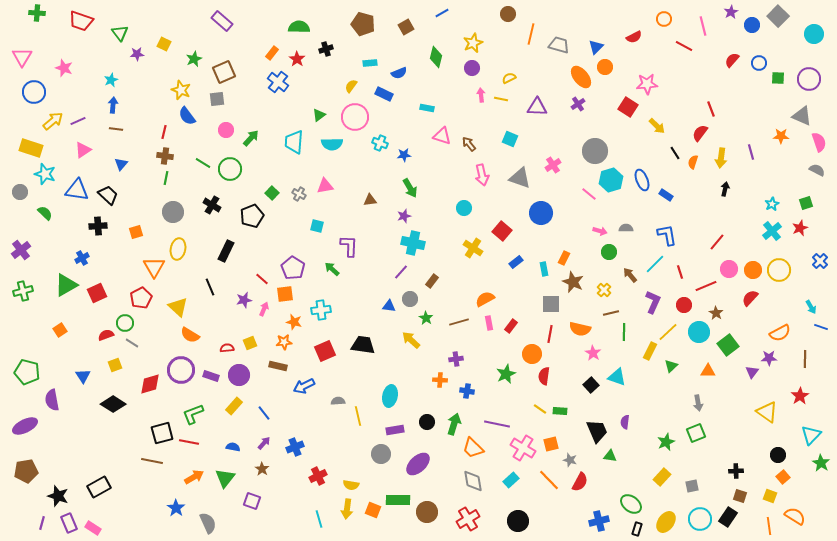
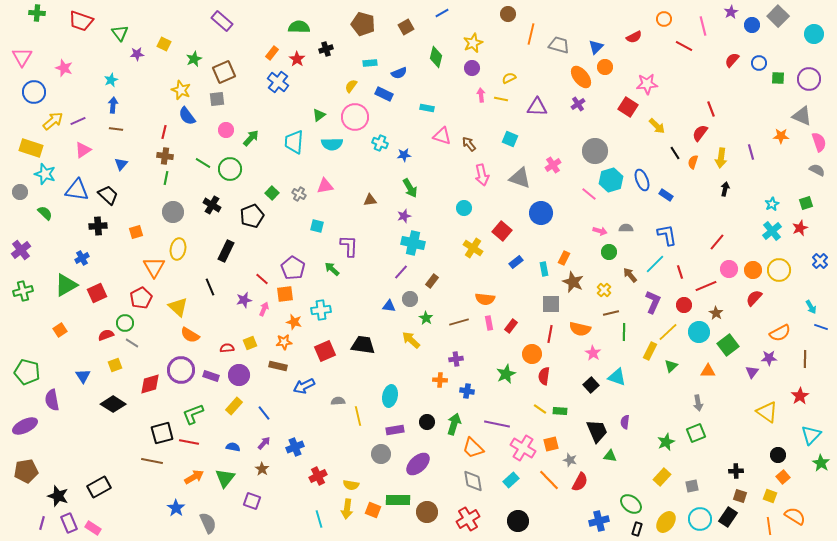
red semicircle at (750, 298): moved 4 px right
orange semicircle at (485, 299): rotated 144 degrees counterclockwise
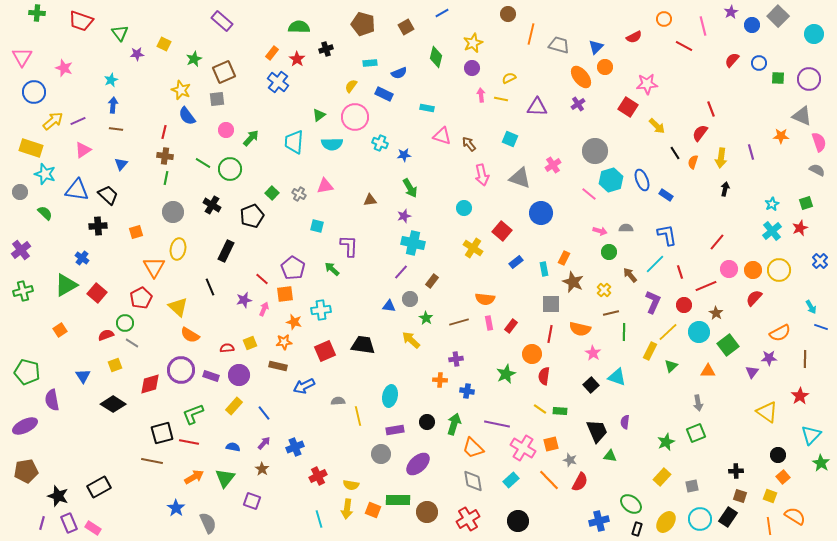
blue cross at (82, 258): rotated 24 degrees counterclockwise
red square at (97, 293): rotated 24 degrees counterclockwise
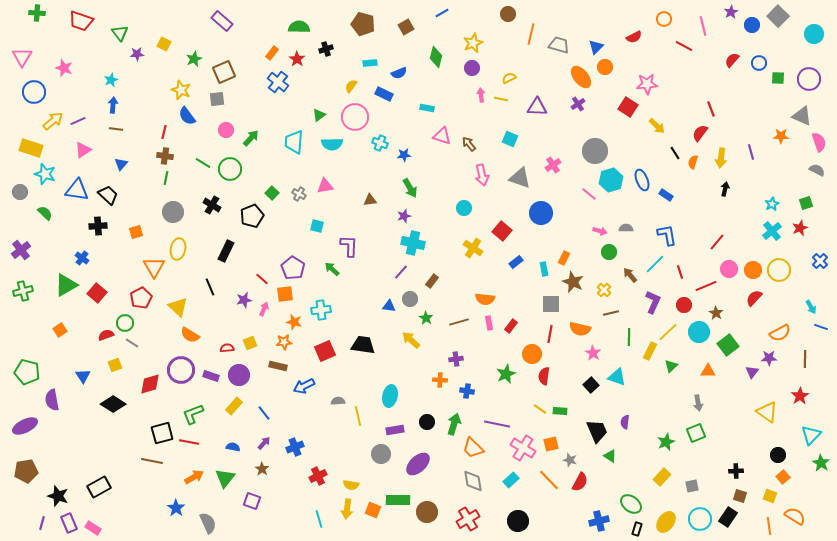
green line at (624, 332): moved 5 px right, 5 px down
green triangle at (610, 456): rotated 24 degrees clockwise
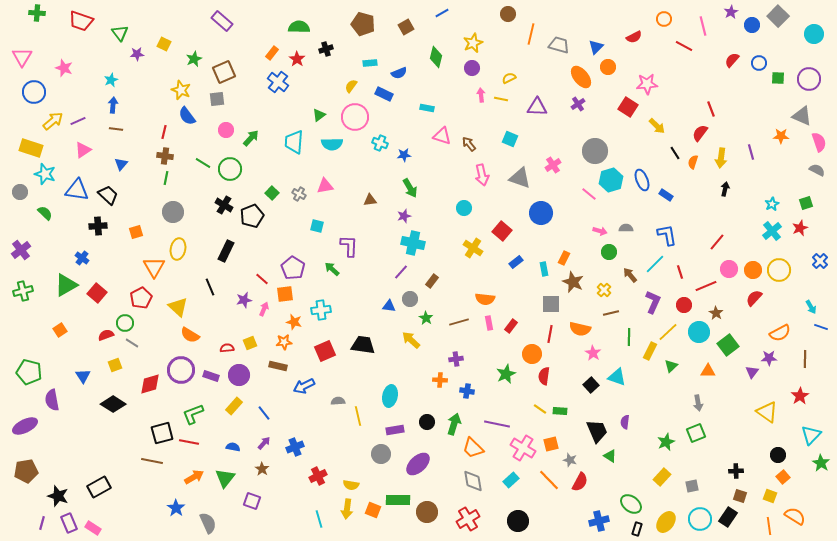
orange circle at (605, 67): moved 3 px right
black cross at (212, 205): moved 12 px right
green pentagon at (27, 372): moved 2 px right
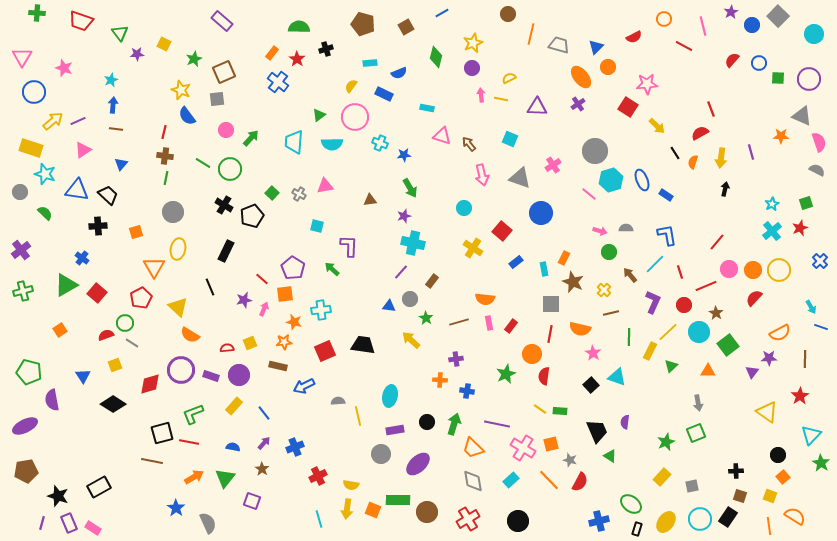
red semicircle at (700, 133): rotated 24 degrees clockwise
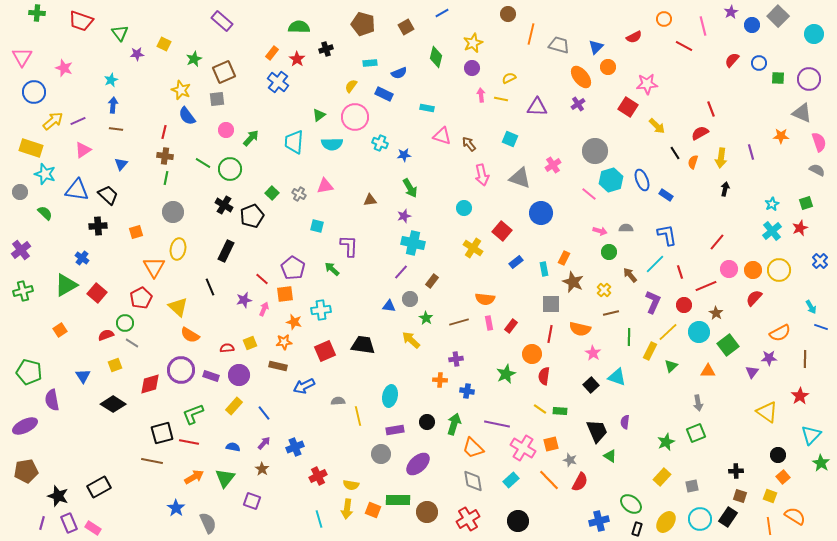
gray triangle at (802, 116): moved 3 px up
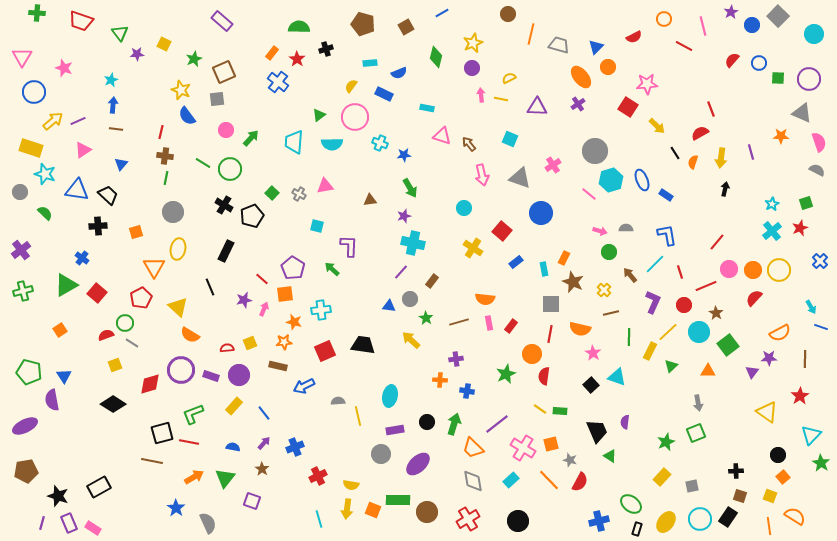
red line at (164, 132): moved 3 px left
blue triangle at (83, 376): moved 19 px left
purple line at (497, 424): rotated 50 degrees counterclockwise
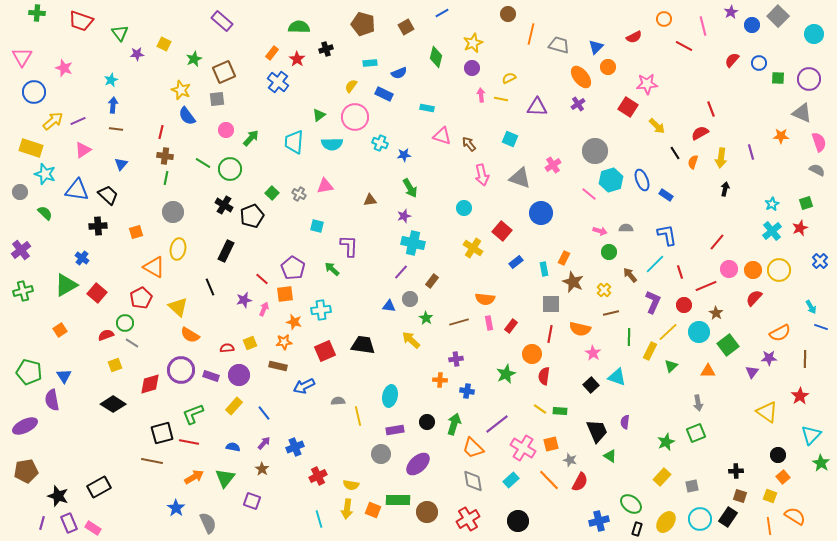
orange triangle at (154, 267): rotated 30 degrees counterclockwise
